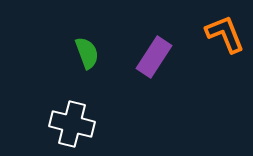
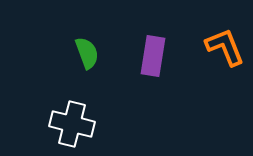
orange L-shape: moved 13 px down
purple rectangle: moved 1 px left, 1 px up; rotated 24 degrees counterclockwise
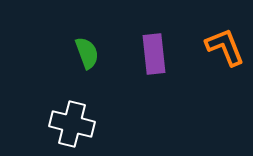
purple rectangle: moved 1 px right, 2 px up; rotated 15 degrees counterclockwise
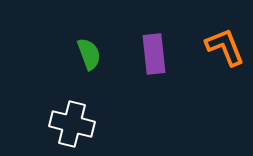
green semicircle: moved 2 px right, 1 px down
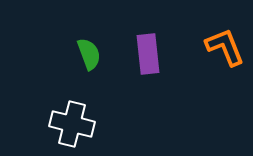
purple rectangle: moved 6 px left
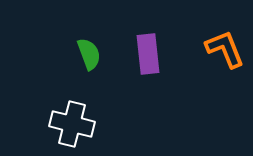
orange L-shape: moved 2 px down
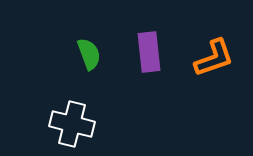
orange L-shape: moved 11 px left, 9 px down; rotated 93 degrees clockwise
purple rectangle: moved 1 px right, 2 px up
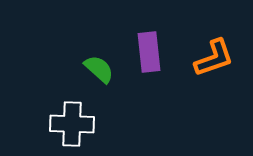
green semicircle: moved 10 px right, 15 px down; rotated 28 degrees counterclockwise
white cross: rotated 12 degrees counterclockwise
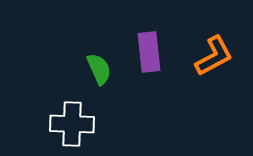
orange L-shape: moved 2 px up; rotated 9 degrees counterclockwise
green semicircle: rotated 24 degrees clockwise
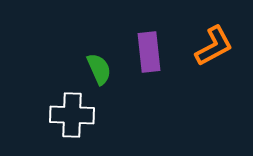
orange L-shape: moved 10 px up
white cross: moved 9 px up
